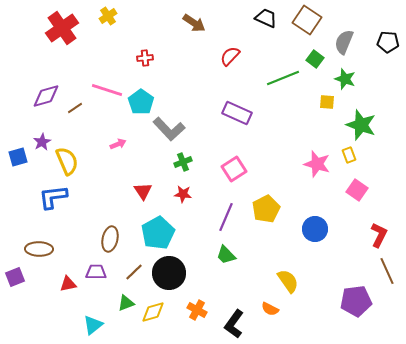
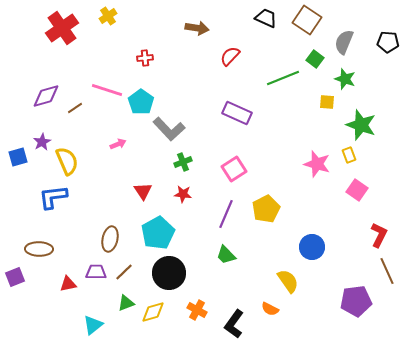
brown arrow at (194, 23): moved 3 px right, 5 px down; rotated 25 degrees counterclockwise
purple line at (226, 217): moved 3 px up
blue circle at (315, 229): moved 3 px left, 18 px down
brown line at (134, 272): moved 10 px left
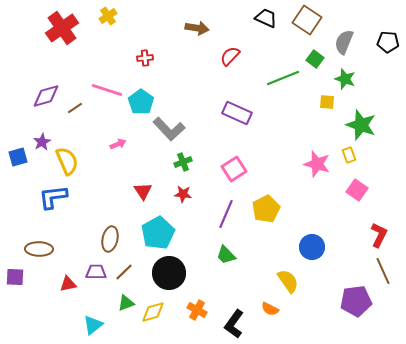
brown line at (387, 271): moved 4 px left
purple square at (15, 277): rotated 24 degrees clockwise
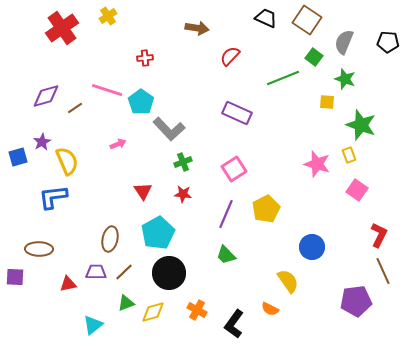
green square at (315, 59): moved 1 px left, 2 px up
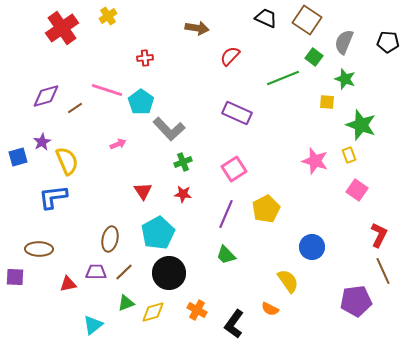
pink star at (317, 164): moved 2 px left, 3 px up
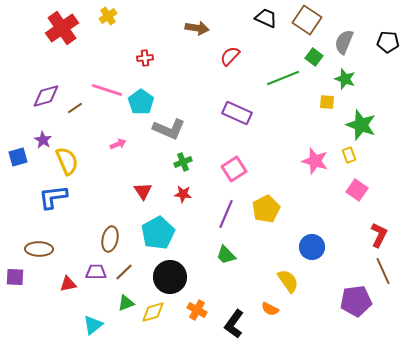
gray L-shape at (169, 129): rotated 24 degrees counterclockwise
purple star at (42, 142): moved 1 px right, 2 px up; rotated 12 degrees counterclockwise
black circle at (169, 273): moved 1 px right, 4 px down
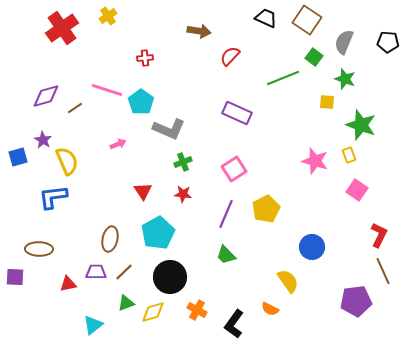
brown arrow at (197, 28): moved 2 px right, 3 px down
